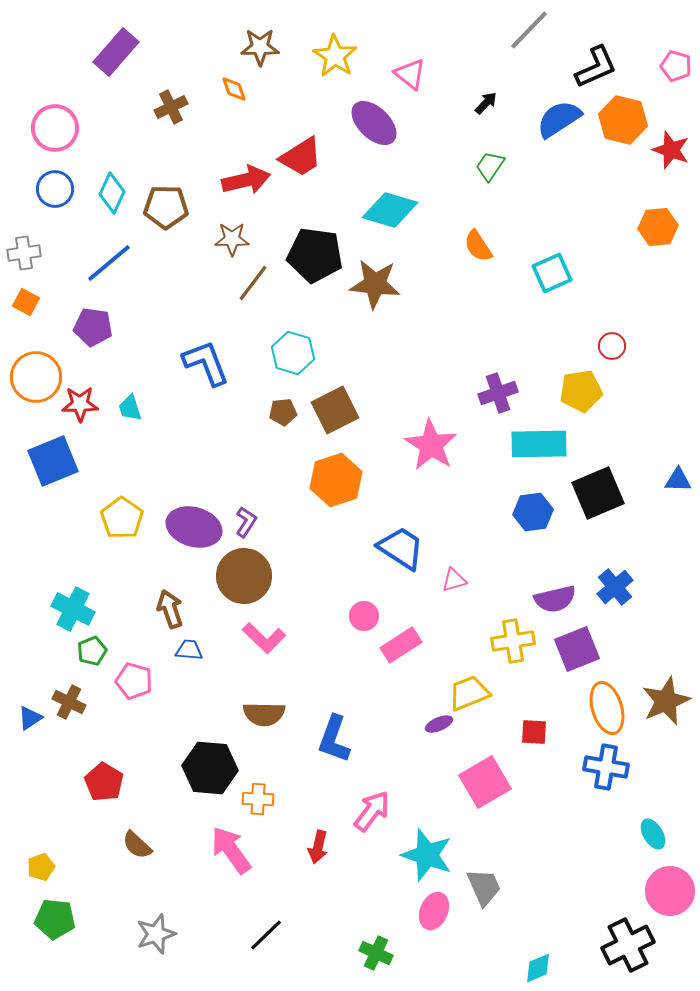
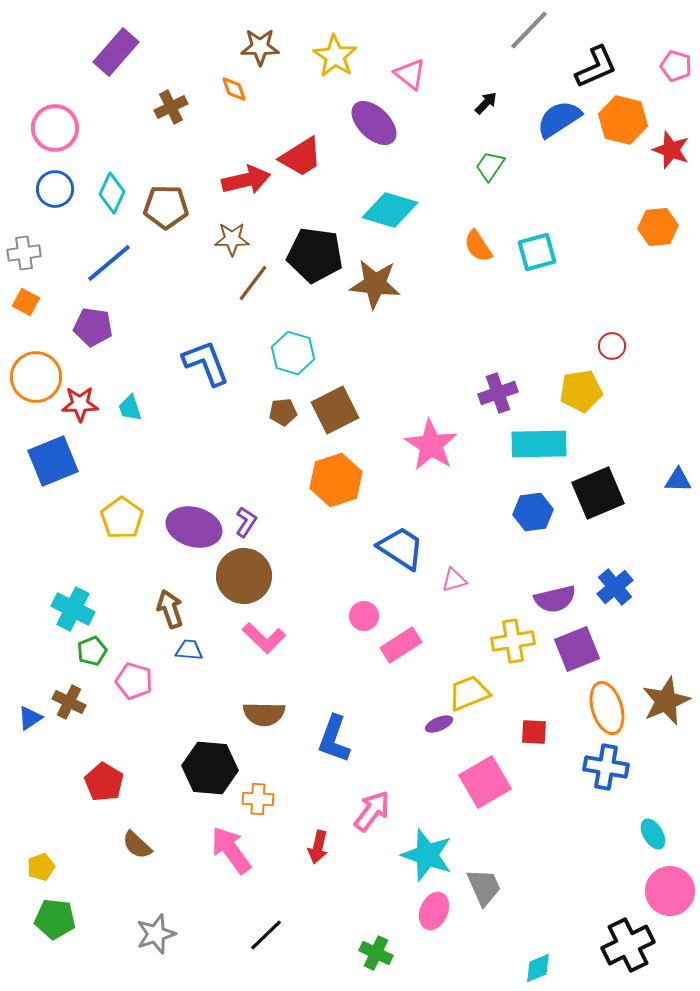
cyan square at (552, 273): moved 15 px left, 21 px up; rotated 9 degrees clockwise
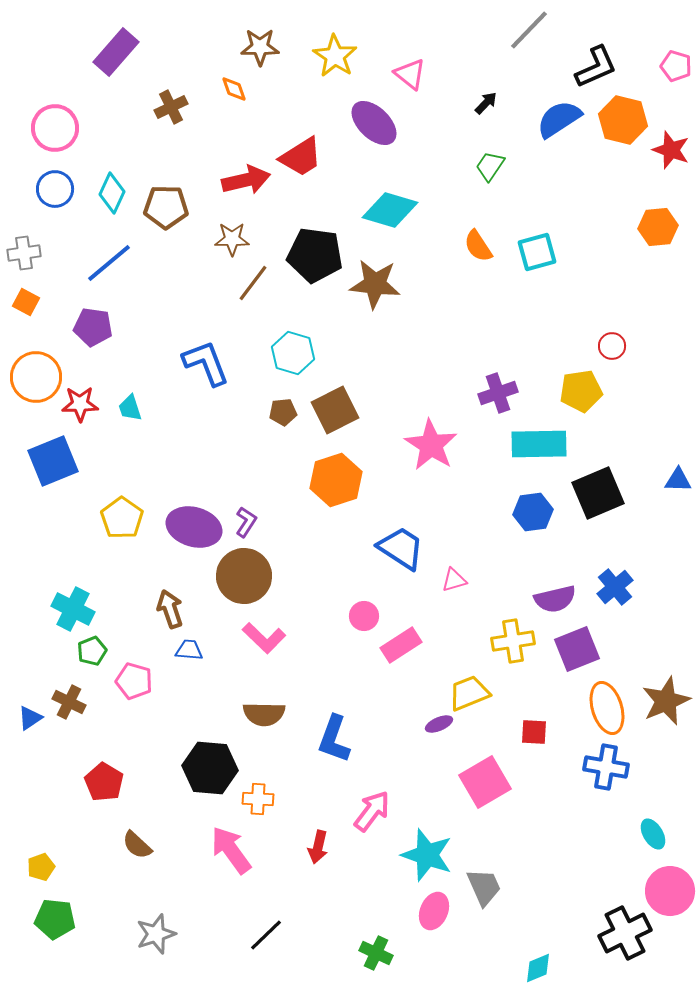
black cross at (628, 945): moved 3 px left, 12 px up
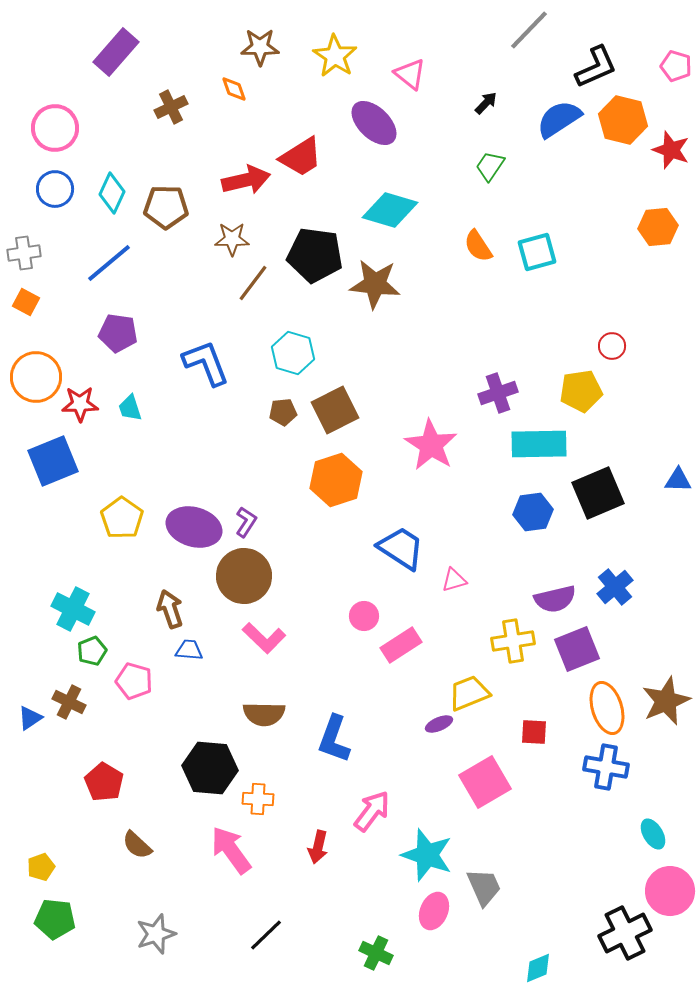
purple pentagon at (93, 327): moved 25 px right, 6 px down
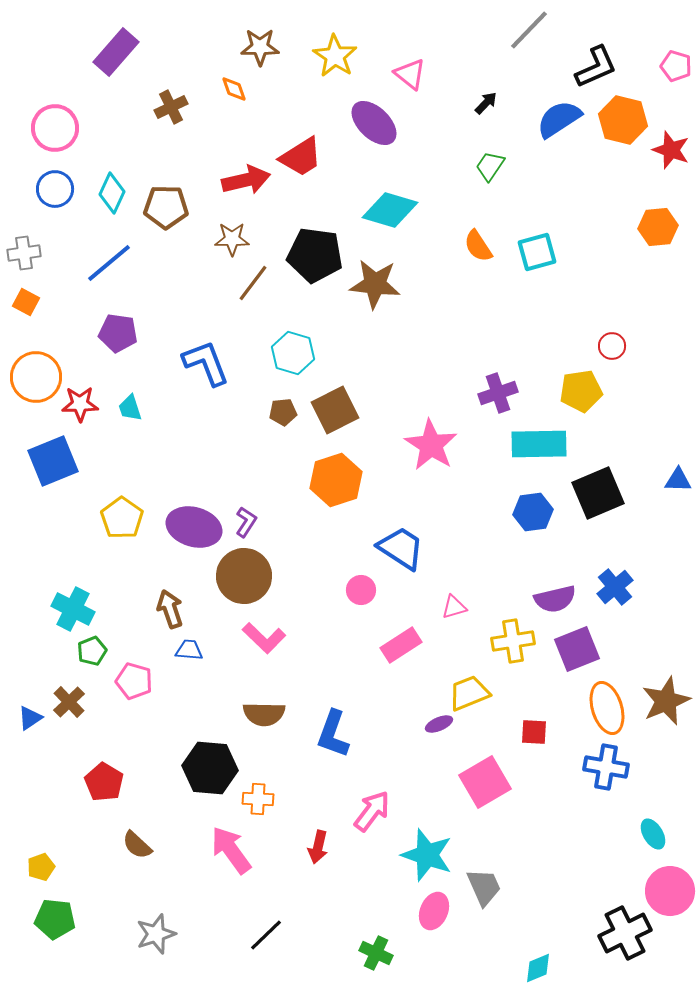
pink triangle at (454, 580): moved 27 px down
pink circle at (364, 616): moved 3 px left, 26 px up
brown cross at (69, 702): rotated 20 degrees clockwise
blue L-shape at (334, 739): moved 1 px left, 5 px up
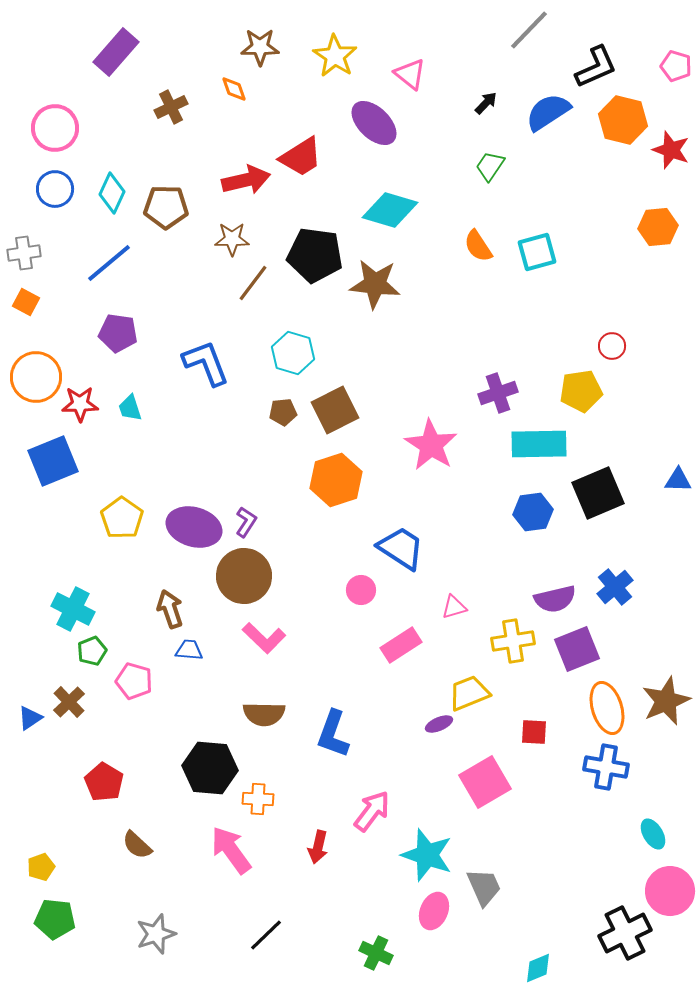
blue semicircle at (559, 119): moved 11 px left, 7 px up
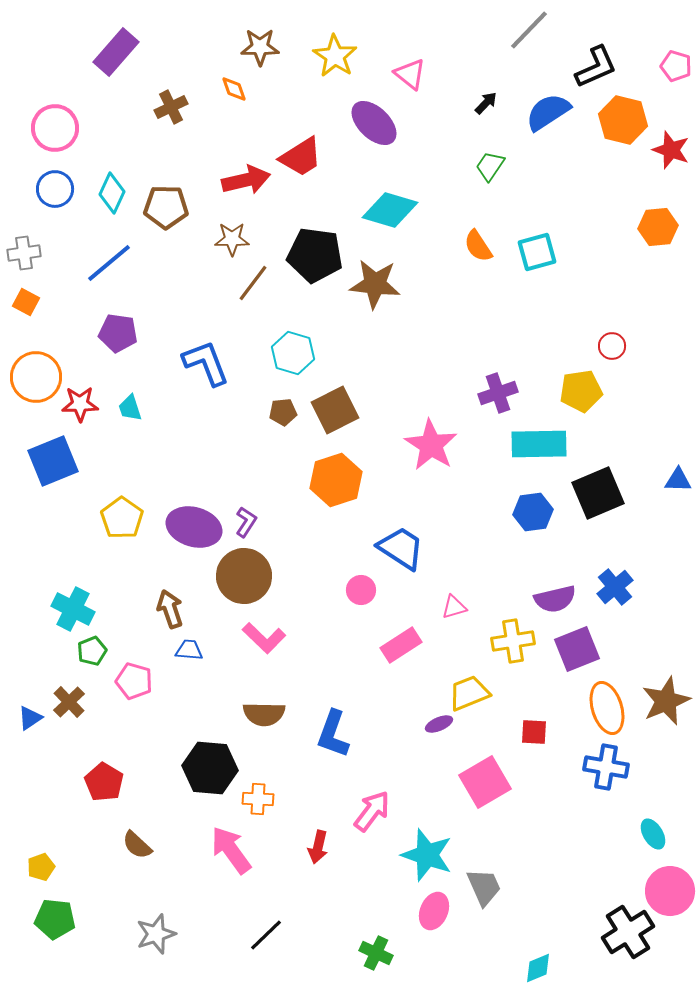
black cross at (625, 933): moved 3 px right, 1 px up; rotated 6 degrees counterclockwise
